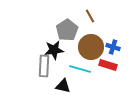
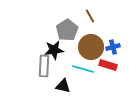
blue cross: rotated 32 degrees counterclockwise
cyan line: moved 3 px right
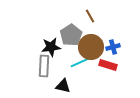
gray pentagon: moved 4 px right, 5 px down
black star: moved 3 px left, 3 px up
cyan line: moved 2 px left, 7 px up; rotated 40 degrees counterclockwise
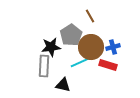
black triangle: moved 1 px up
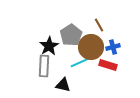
brown line: moved 9 px right, 9 px down
black star: moved 2 px left, 1 px up; rotated 24 degrees counterclockwise
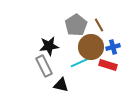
gray pentagon: moved 5 px right, 10 px up
black star: rotated 24 degrees clockwise
gray rectangle: rotated 30 degrees counterclockwise
black triangle: moved 2 px left
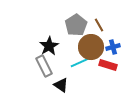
black star: rotated 24 degrees counterclockwise
black triangle: rotated 21 degrees clockwise
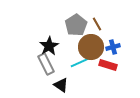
brown line: moved 2 px left, 1 px up
gray rectangle: moved 2 px right, 2 px up
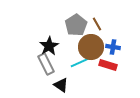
blue cross: rotated 24 degrees clockwise
